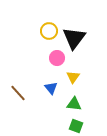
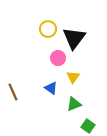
yellow circle: moved 1 px left, 2 px up
pink circle: moved 1 px right
blue triangle: rotated 16 degrees counterclockwise
brown line: moved 5 px left, 1 px up; rotated 18 degrees clockwise
green triangle: rotated 28 degrees counterclockwise
green square: moved 12 px right; rotated 16 degrees clockwise
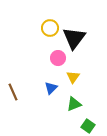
yellow circle: moved 2 px right, 1 px up
blue triangle: rotated 40 degrees clockwise
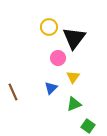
yellow circle: moved 1 px left, 1 px up
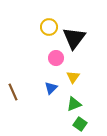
pink circle: moved 2 px left
green square: moved 8 px left, 2 px up
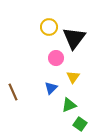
green triangle: moved 5 px left, 1 px down
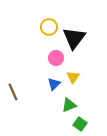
blue triangle: moved 3 px right, 4 px up
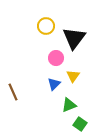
yellow circle: moved 3 px left, 1 px up
yellow triangle: moved 1 px up
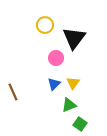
yellow circle: moved 1 px left, 1 px up
yellow triangle: moved 7 px down
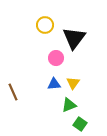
blue triangle: rotated 40 degrees clockwise
